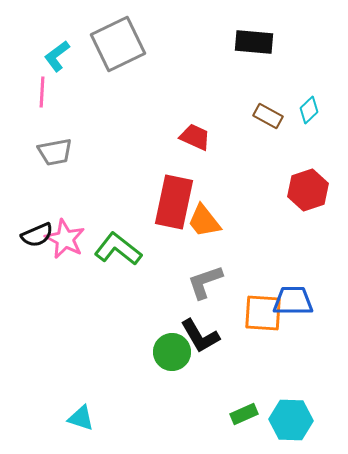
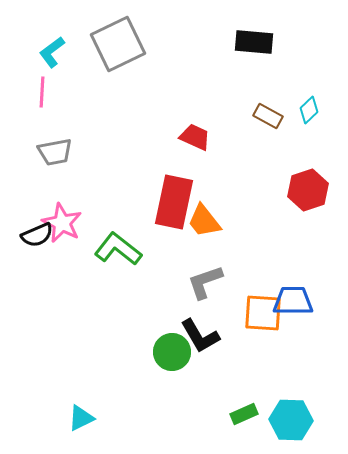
cyan L-shape: moved 5 px left, 4 px up
pink star: moved 3 px left, 16 px up
cyan triangle: rotated 44 degrees counterclockwise
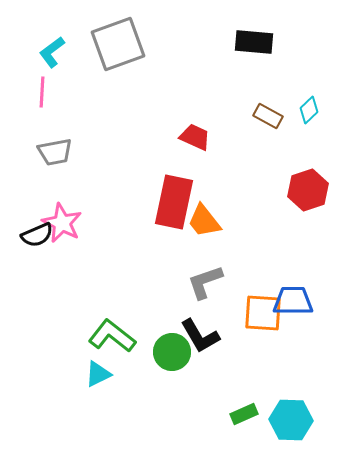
gray square: rotated 6 degrees clockwise
green L-shape: moved 6 px left, 87 px down
cyan triangle: moved 17 px right, 44 px up
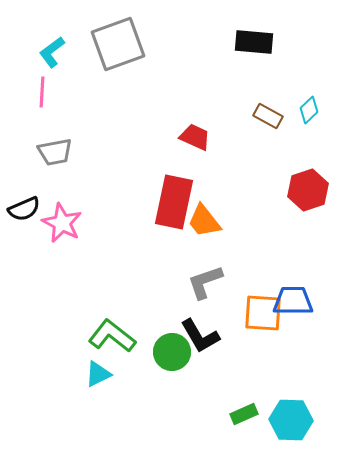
black semicircle: moved 13 px left, 26 px up
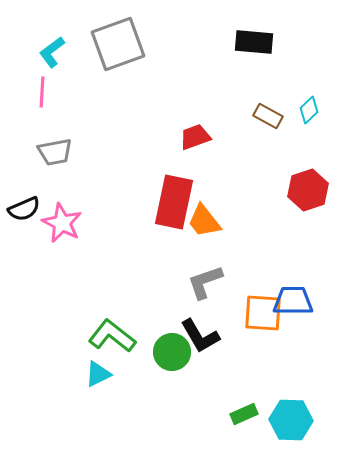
red trapezoid: rotated 44 degrees counterclockwise
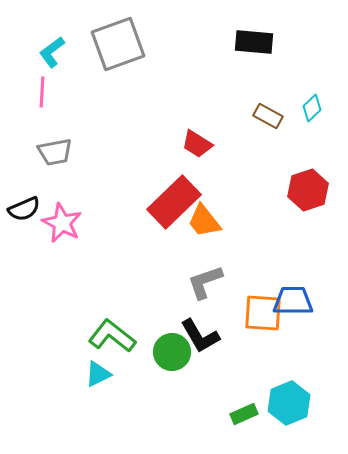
cyan diamond: moved 3 px right, 2 px up
red trapezoid: moved 2 px right, 7 px down; rotated 128 degrees counterclockwise
red rectangle: rotated 34 degrees clockwise
cyan hexagon: moved 2 px left, 17 px up; rotated 24 degrees counterclockwise
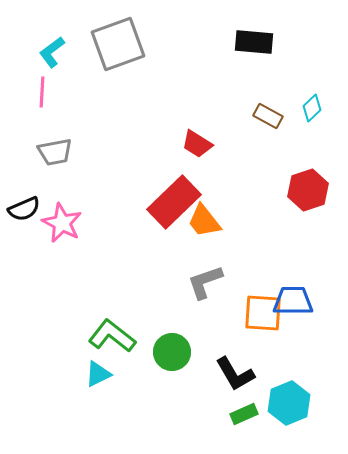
black L-shape: moved 35 px right, 38 px down
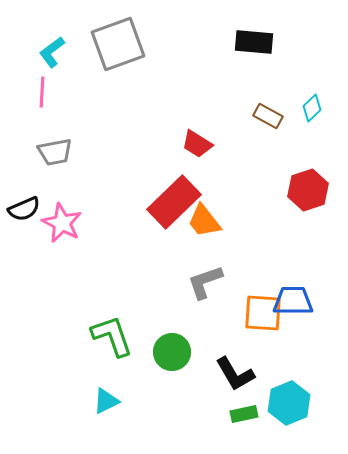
green L-shape: rotated 33 degrees clockwise
cyan triangle: moved 8 px right, 27 px down
green rectangle: rotated 12 degrees clockwise
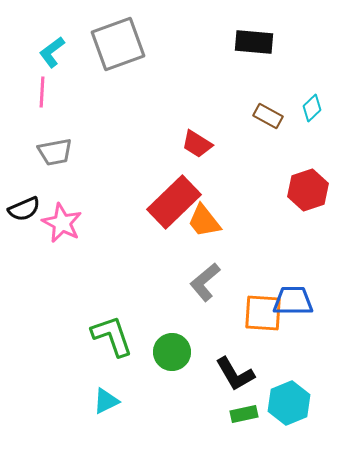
gray L-shape: rotated 21 degrees counterclockwise
